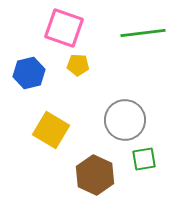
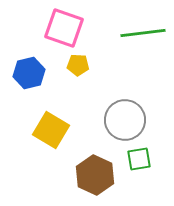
green square: moved 5 px left
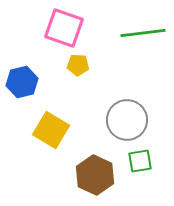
blue hexagon: moved 7 px left, 9 px down
gray circle: moved 2 px right
green square: moved 1 px right, 2 px down
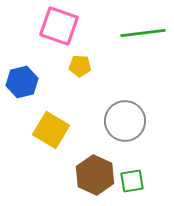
pink square: moved 5 px left, 2 px up
yellow pentagon: moved 2 px right, 1 px down
gray circle: moved 2 px left, 1 px down
green square: moved 8 px left, 20 px down
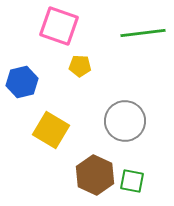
green square: rotated 20 degrees clockwise
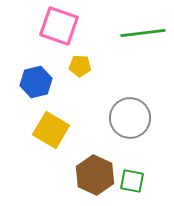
blue hexagon: moved 14 px right
gray circle: moved 5 px right, 3 px up
